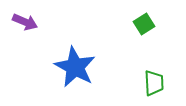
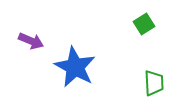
purple arrow: moved 6 px right, 19 px down
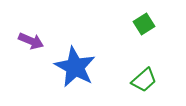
green trapezoid: moved 10 px left, 3 px up; rotated 52 degrees clockwise
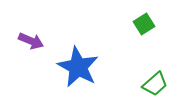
blue star: moved 3 px right
green trapezoid: moved 11 px right, 4 px down
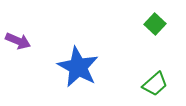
green square: moved 11 px right; rotated 15 degrees counterclockwise
purple arrow: moved 13 px left
